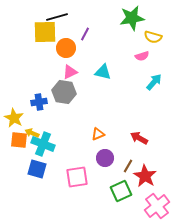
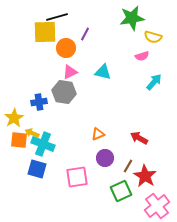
yellow star: rotated 12 degrees clockwise
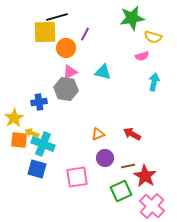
cyan arrow: rotated 30 degrees counterclockwise
gray hexagon: moved 2 px right, 3 px up
red arrow: moved 7 px left, 4 px up
brown line: rotated 48 degrees clockwise
pink cross: moved 5 px left; rotated 10 degrees counterclockwise
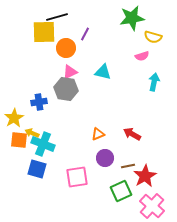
yellow square: moved 1 px left
red star: rotated 10 degrees clockwise
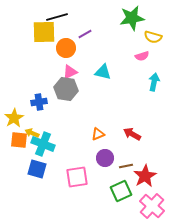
purple line: rotated 32 degrees clockwise
brown line: moved 2 px left
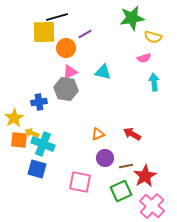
pink semicircle: moved 2 px right, 2 px down
cyan arrow: rotated 18 degrees counterclockwise
pink square: moved 3 px right, 5 px down; rotated 20 degrees clockwise
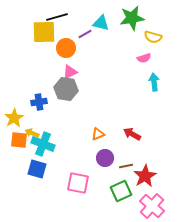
cyan triangle: moved 2 px left, 49 px up
pink square: moved 2 px left, 1 px down
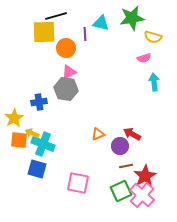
black line: moved 1 px left, 1 px up
purple line: rotated 64 degrees counterclockwise
pink triangle: moved 1 px left
purple circle: moved 15 px right, 12 px up
pink cross: moved 10 px left, 11 px up
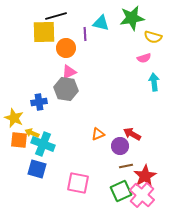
yellow star: rotated 18 degrees counterclockwise
